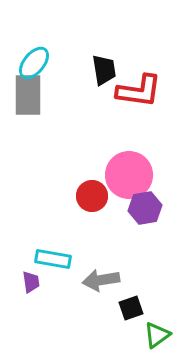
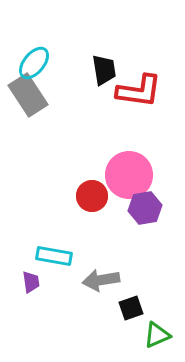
gray rectangle: rotated 33 degrees counterclockwise
cyan rectangle: moved 1 px right, 3 px up
green triangle: rotated 12 degrees clockwise
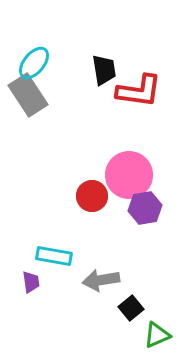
black square: rotated 20 degrees counterclockwise
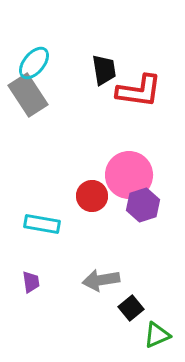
purple hexagon: moved 2 px left, 3 px up; rotated 8 degrees counterclockwise
cyan rectangle: moved 12 px left, 32 px up
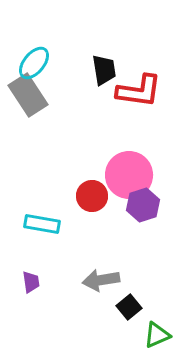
black square: moved 2 px left, 1 px up
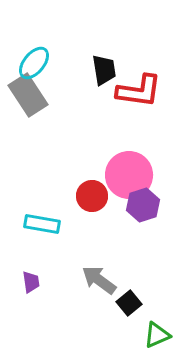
gray arrow: moved 2 px left; rotated 45 degrees clockwise
black square: moved 4 px up
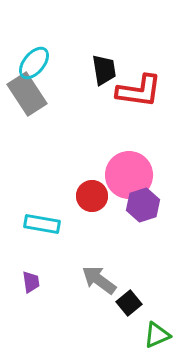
gray rectangle: moved 1 px left, 1 px up
